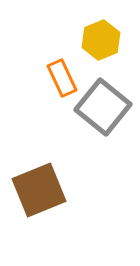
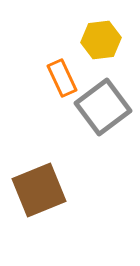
yellow hexagon: rotated 15 degrees clockwise
gray square: rotated 14 degrees clockwise
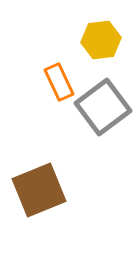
orange rectangle: moved 3 px left, 4 px down
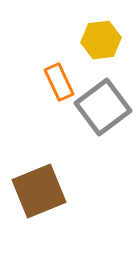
brown square: moved 1 px down
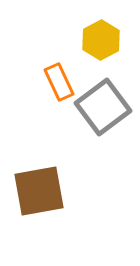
yellow hexagon: rotated 21 degrees counterclockwise
brown square: rotated 12 degrees clockwise
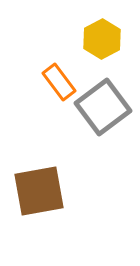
yellow hexagon: moved 1 px right, 1 px up
orange rectangle: rotated 12 degrees counterclockwise
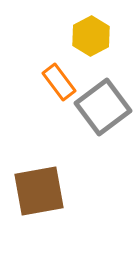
yellow hexagon: moved 11 px left, 3 px up
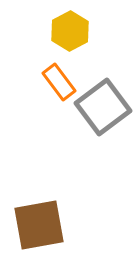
yellow hexagon: moved 21 px left, 5 px up
brown square: moved 34 px down
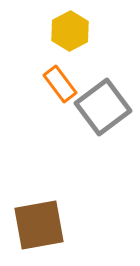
orange rectangle: moved 1 px right, 2 px down
